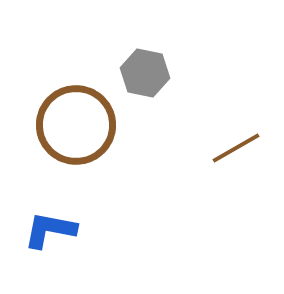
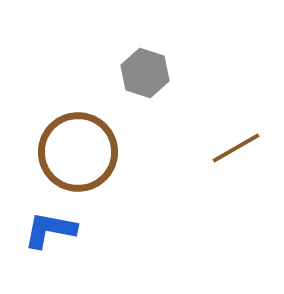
gray hexagon: rotated 6 degrees clockwise
brown circle: moved 2 px right, 27 px down
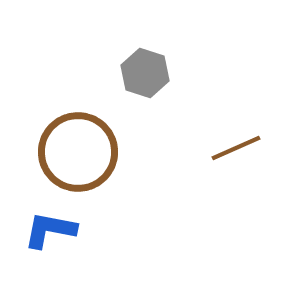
brown line: rotated 6 degrees clockwise
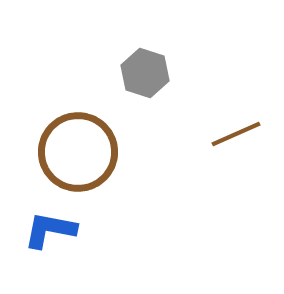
brown line: moved 14 px up
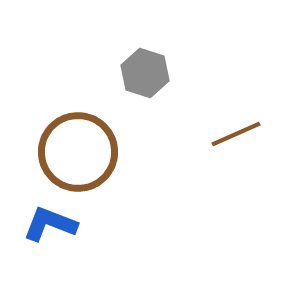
blue L-shape: moved 6 px up; rotated 10 degrees clockwise
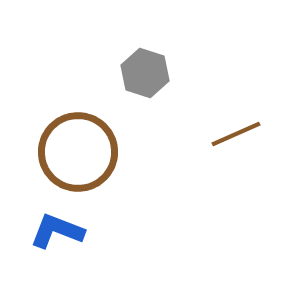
blue L-shape: moved 7 px right, 7 px down
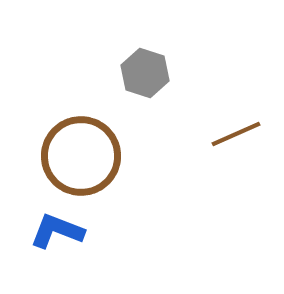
brown circle: moved 3 px right, 4 px down
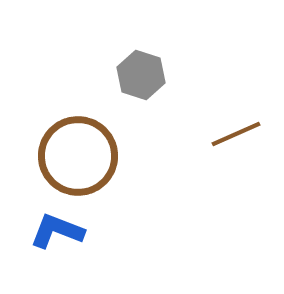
gray hexagon: moved 4 px left, 2 px down
brown circle: moved 3 px left
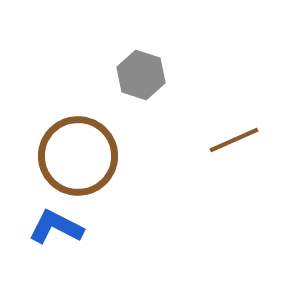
brown line: moved 2 px left, 6 px down
blue L-shape: moved 1 px left, 4 px up; rotated 6 degrees clockwise
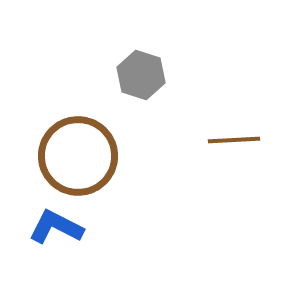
brown line: rotated 21 degrees clockwise
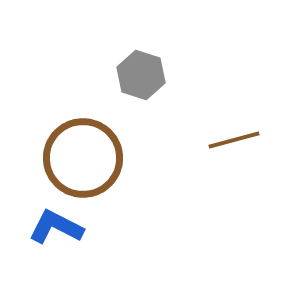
brown line: rotated 12 degrees counterclockwise
brown circle: moved 5 px right, 2 px down
